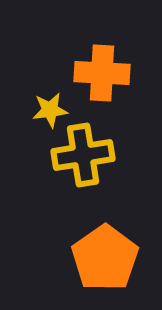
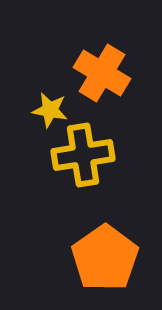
orange cross: rotated 28 degrees clockwise
yellow star: rotated 18 degrees clockwise
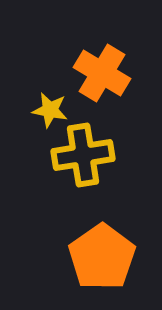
orange pentagon: moved 3 px left, 1 px up
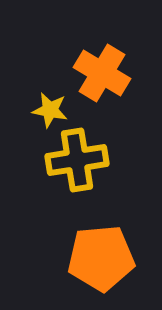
yellow cross: moved 6 px left, 5 px down
orange pentagon: moved 1 px left, 1 px down; rotated 30 degrees clockwise
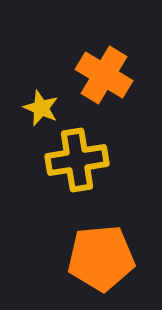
orange cross: moved 2 px right, 2 px down
yellow star: moved 9 px left, 2 px up; rotated 12 degrees clockwise
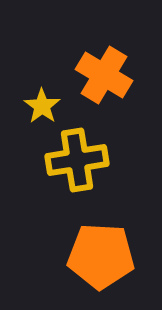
yellow star: moved 1 px right, 2 px up; rotated 12 degrees clockwise
orange pentagon: moved 2 px up; rotated 8 degrees clockwise
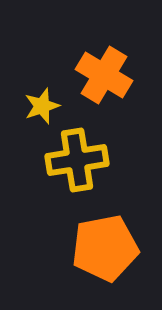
yellow star: rotated 18 degrees clockwise
orange pentagon: moved 4 px right, 8 px up; rotated 14 degrees counterclockwise
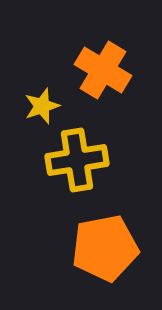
orange cross: moved 1 px left, 5 px up
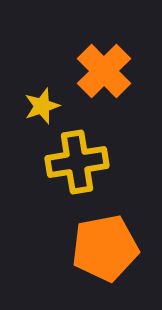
orange cross: moved 1 px right, 1 px down; rotated 14 degrees clockwise
yellow cross: moved 2 px down
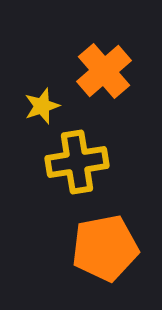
orange cross: rotated 4 degrees clockwise
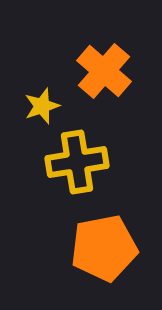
orange cross: rotated 8 degrees counterclockwise
orange pentagon: moved 1 px left
